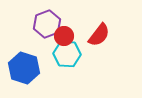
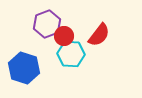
cyan hexagon: moved 4 px right
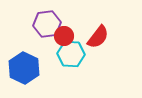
purple hexagon: rotated 12 degrees clockwise
red semicircle: moved 1 px left, 2 px down
blue hexagon: rotated 8 degrees clockwise
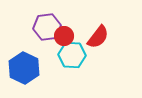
purple hexagon: moved 3 px down
cyan hexagon: moved 1 px right, 1 px down
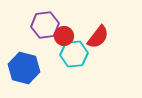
purple hexagon: moved 2 px left, 2 px up
cyan hexagon: moved 2 px right, 1 px up; rotated 8 degrees counterclockwise
blue hexagon: rotated 12 degrees counterclockwise
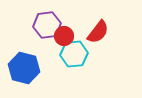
purple hexagon: moved 2 px right
red semicircle: moved 5 px up
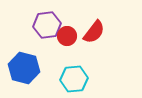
red semicircle: moved 4 px left
red circle: moved 3 px right
cyan hexagon: moved 25 px down
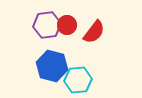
red circle: moved 11 px up
blue hexagon: moved 28 px right, 2 px up
cyan hexagon: moved 4 px right, 1 px down
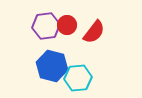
purple hexagon: moved 1 px left, 1 px down
cyan hexagon: moved 2 px up
